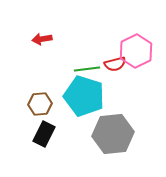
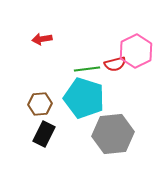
cyan pentagon: moved 2 px down
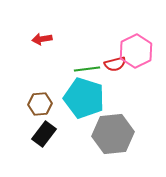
black rectangle: rotated 10 degrees clockwise
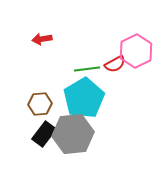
red semicircle: rotated 15 degrees counterclockwise
cyan pentagon: rotated 24 degrees clockwise
gray hexagon: moved 40 px left
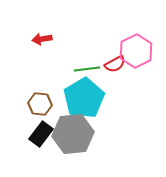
brown hexagon: rotated 10 degrees clockwise
black rectangle: moved 3 px left
